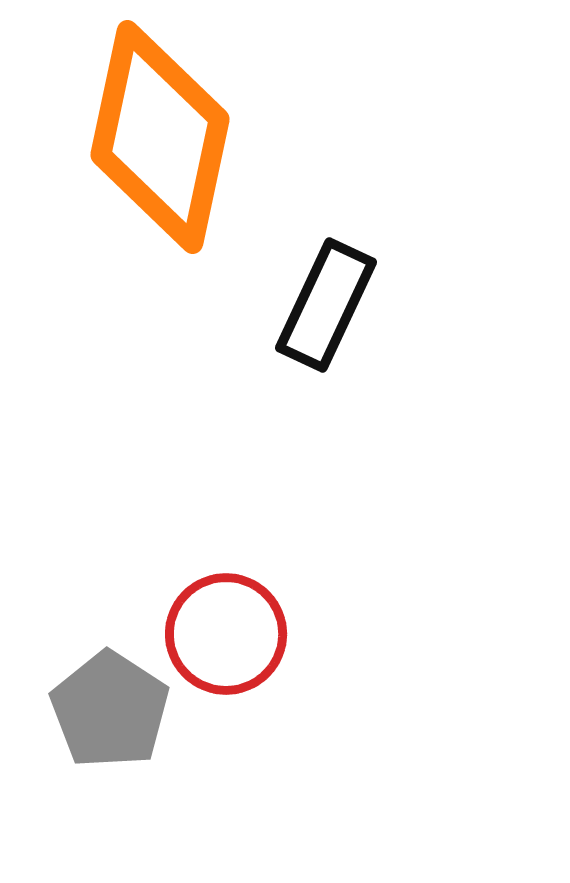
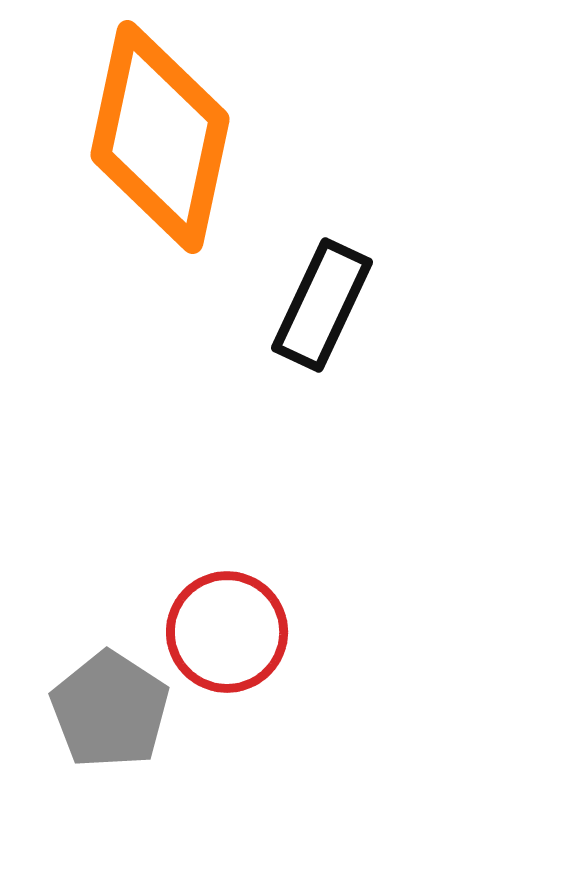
black rectangle: moved 4 px left
red circle: moved 1 px right, 2 px up
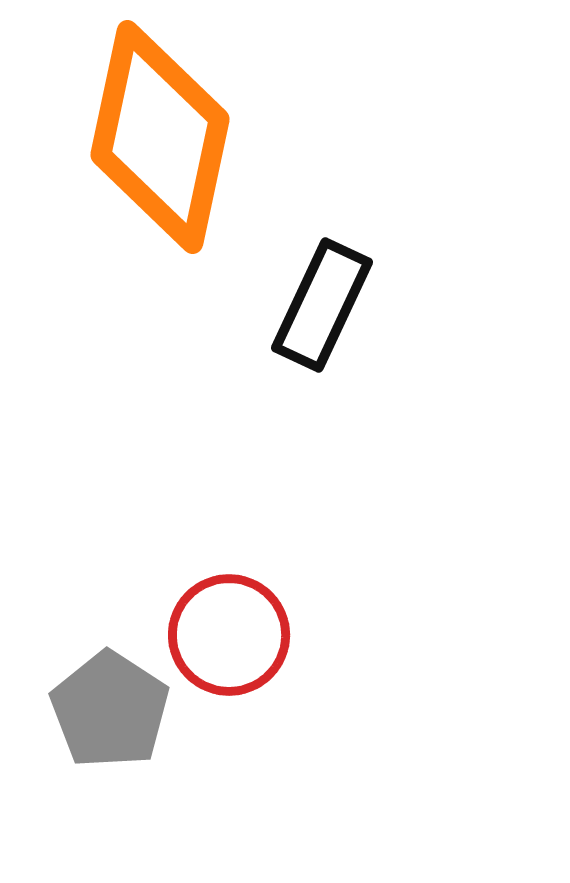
red circle: moved 2 px right, 3 px down
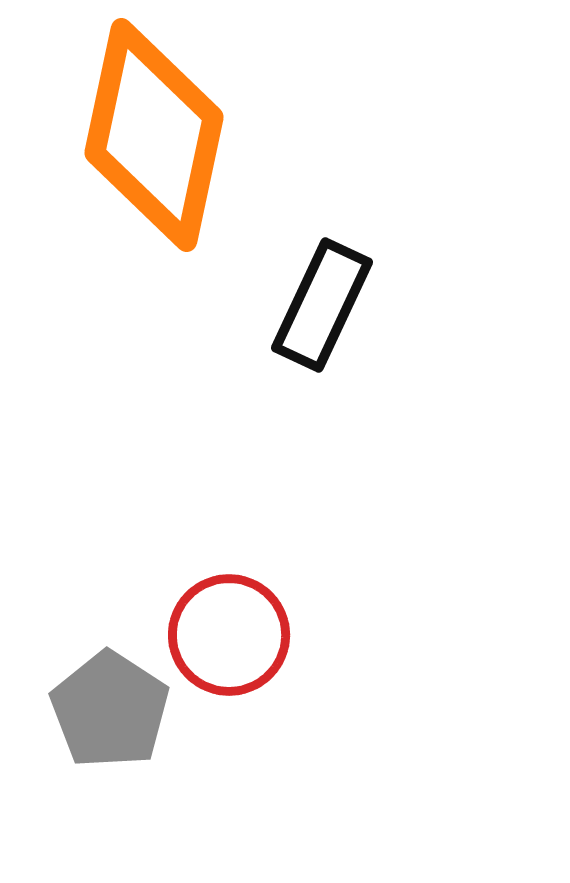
orange diamond: moved 6 px left, 2 px up
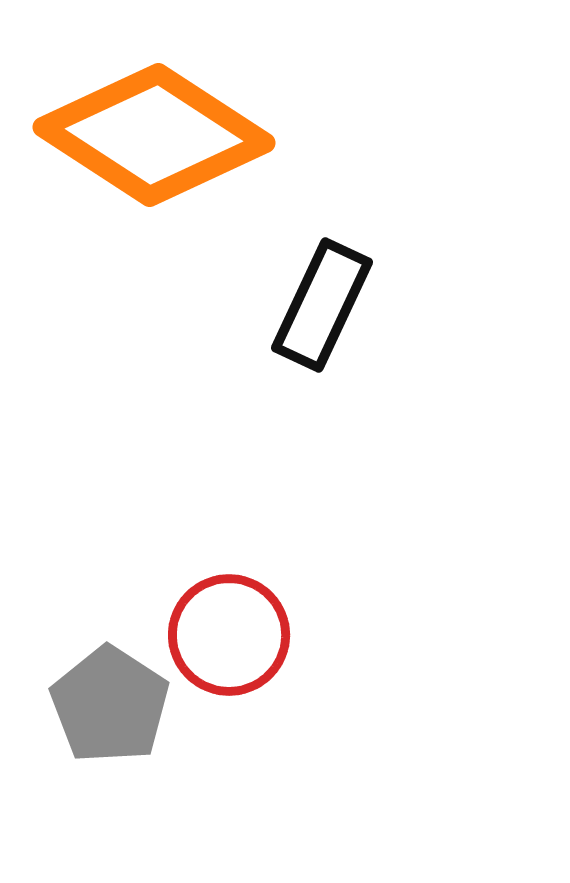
orange diamond: rotated 69 degrees counterclockwise
gray pentagon: moved 5 px up
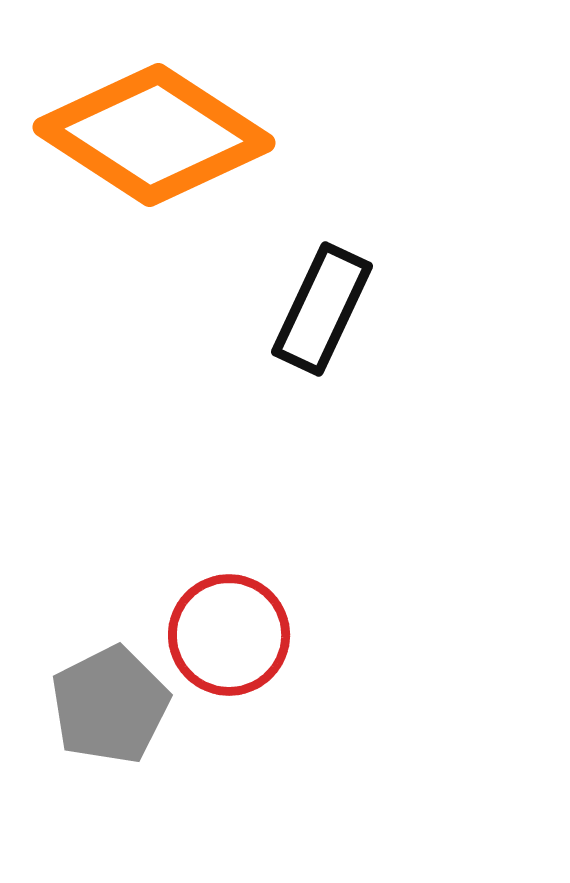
black rectangle: moved 4 px down
gray pentagon: rotated 12 degrees clockwise
